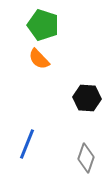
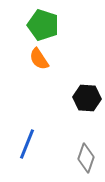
orange semicircle: rotated 10 degrees clockwise
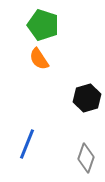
black hexagon: rotated 20 degrees counterclockwise
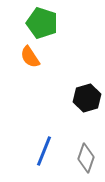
green pentagon: moved 1 px left, 2 px up
orange semicircle: moved 9 px left, 2 px up
blue line: moved 17 px right, 7 px down
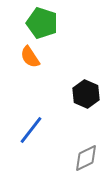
black hexagon: moved 1 px left, 4 px up; rotated 20 degrees counterclockwise
blue line: moved 13 px left, 21 px up; rotated 16 degrees clockwise
gray diamond: rotated 44 degrees clockwise
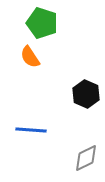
blue line: rotated 56 degrees clockwise
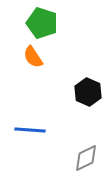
orange semicircle: moved 3 px right
black hexagon: moved 2 px right, 2 px up
blue line: moved 1 px left
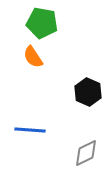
green pentagon: rotated 8 degrees counterclockwise
gray diamond: moved 5 px up
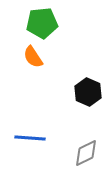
green pentagon: rotated 16 degrees counterclockwise
blue line: moved 8 px down
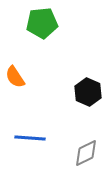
orange semicircle: moved 18 px left, 20 px down
